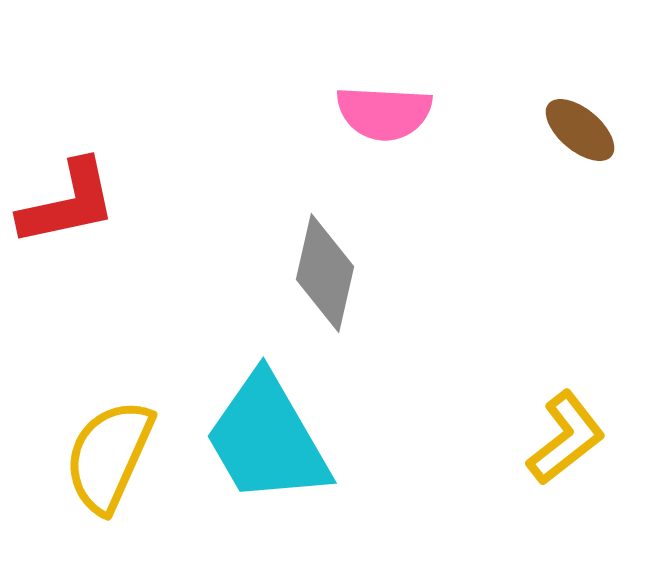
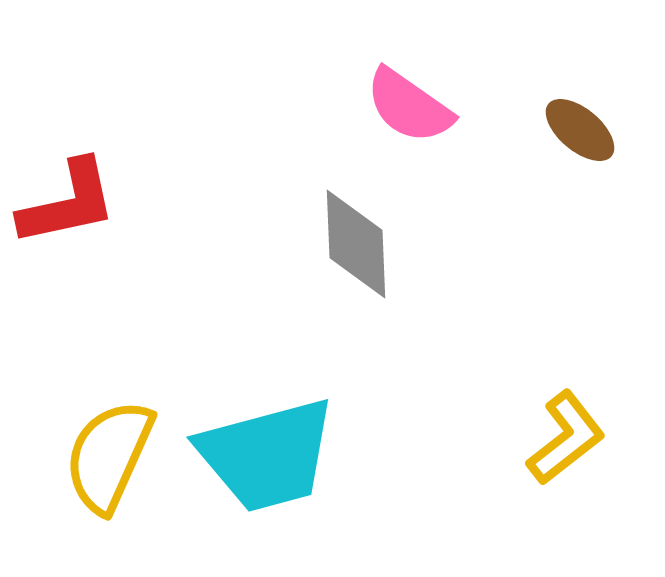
pink semicircle: moved 25 px right, 7 px up; rotated 32 degrees clockwise
gray diamond: moved 31 px right, 29 px up; rotated 15 degrees counterclockwise
cyan trapezoid: moved 16 px down; rotated 75 degrees counterclockwise
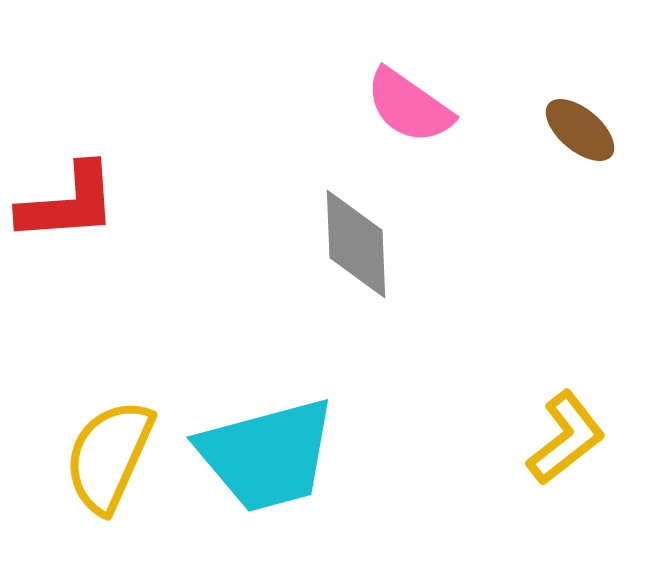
red L-shape: rotated 8 degrees clockwise
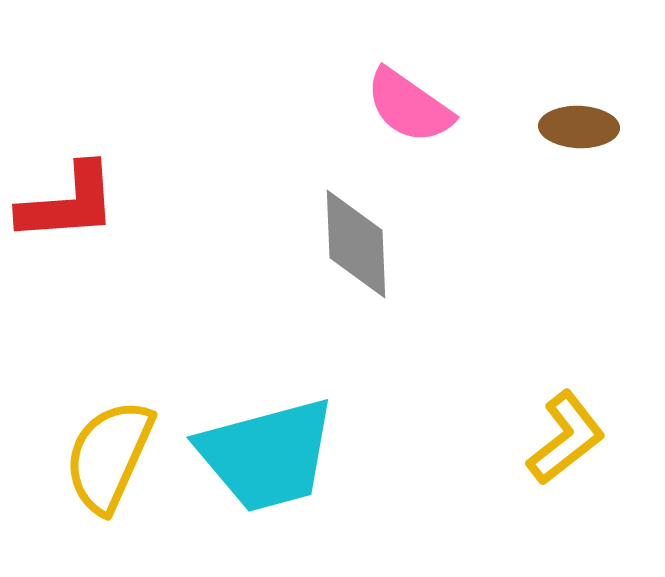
brown ellipse: moved 1 px left, 3 px up; rotated 38 degrees counterclockwise
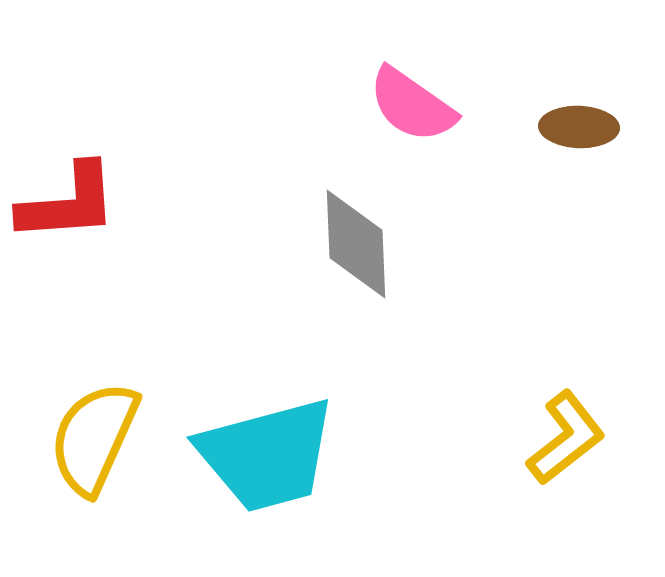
pink semicircle: moved 3 px right, 1 px up
yellow semicircle: moved 15 px left, 18 px up
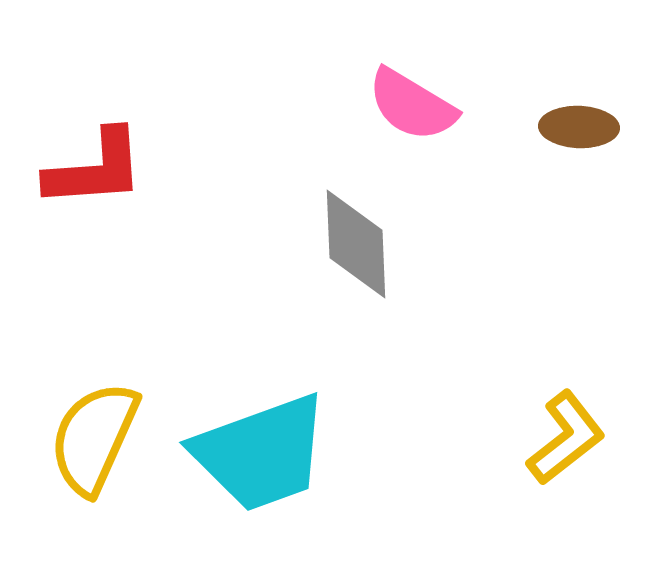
pink semicircle: rotated 4 degrees counterclockwise
red L-shape: moved 27 px right, 34 px up
cyan trapezoid: moved 6 px left, 2 px up; rotated 5 degrees counterclockwise
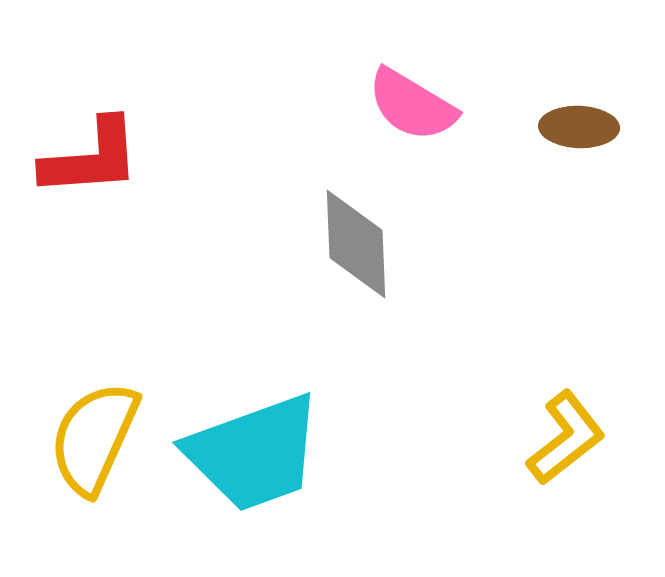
red L-shape: moved 4 px left, 11 px up
cyan trapezoid: moved 7 px left
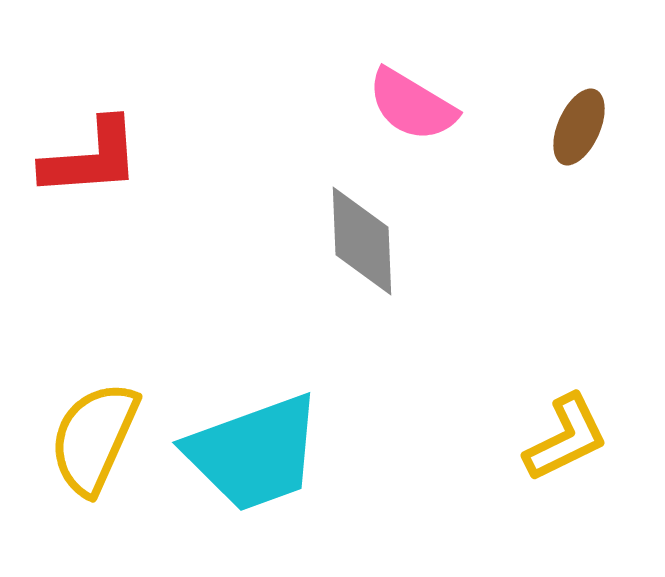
brown ellipse: rotated 68 degrees counterclockwise
gray diamond: moved 6 px right, 3 px up
yellow L-shape: rotated 12 degrees clockwise
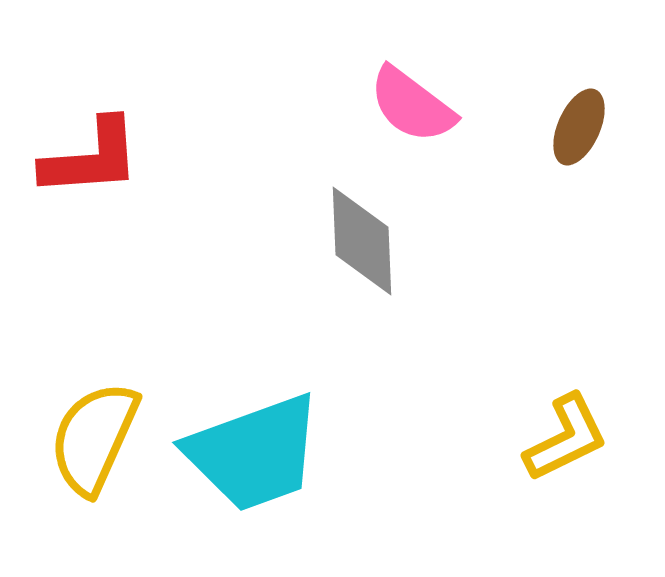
pink semicircle: rotated 6 degrees clockwise
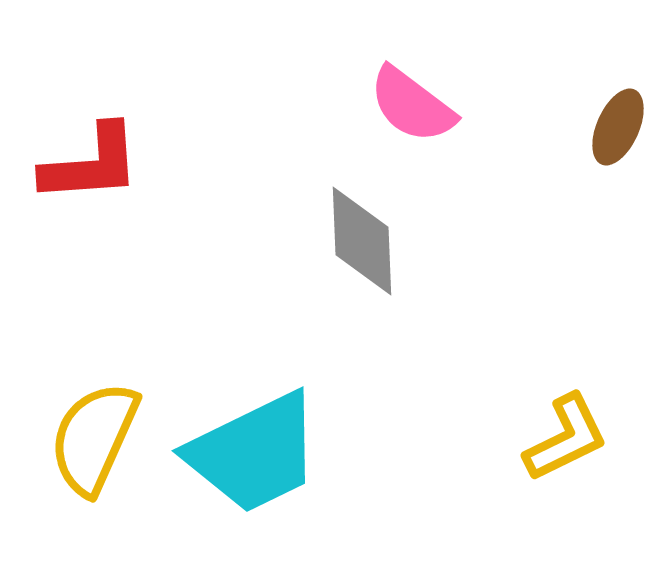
brown ellipse: moved 39 px right
red L-shape: moved 6 px down
cyan trapezoid: rotated 6 degrees counterclockwise
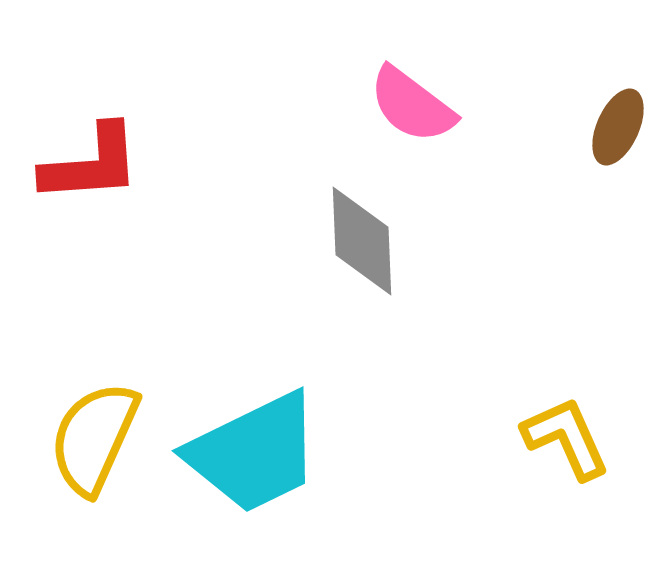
yellow L-shape: rotated 88 degrees counterclockwise
